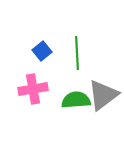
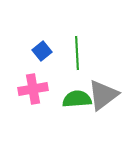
green semicircle: moved 1 px right, 1 px up
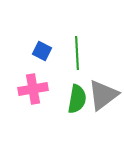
blue square: rotated 24 degrees counterclockwise
green semicircle: rotated 104 degrees clockwise
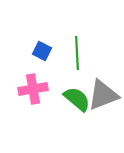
gray triangle: rotated 16 degrees clockwise
green semicircle: rotated 60 degrees counterclockwise
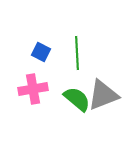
blue square: moved 1 px left, 1 px down
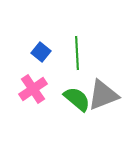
blue square: rotated 12 degrees clockwise
pink cross: rotated 24 degrees counterclockwise
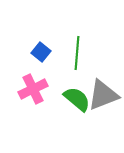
green line: rotated 8 degrees clockwise
pink cross: rotated 8 degrees clockwise
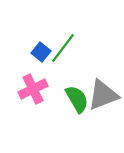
green line: moved 14 px left, 5 px up; rotated 32 degrees clockwise
green semicircle: rotated 20 degrees clockwise
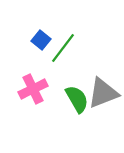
blue square: moved 12 px up
gray triangle: moved 2 px up
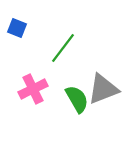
blue square: moved 24 px left, 12 px up; rotated 18 degrees counterclockwise
gray triangle: moved 4 px up
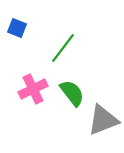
gray triangle: moved 31 px down
green semicircle: moved 5 px left, 6 px up; rotated 8 degrees counterclockwise
